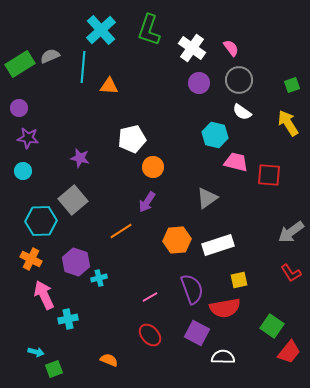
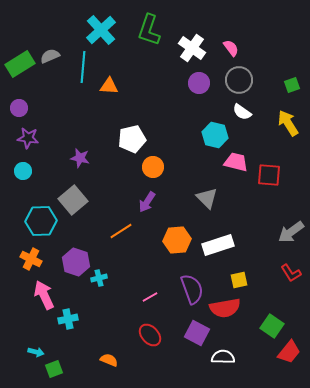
gray triangle at (207, 198): rotated 40 degrees counterclockwise
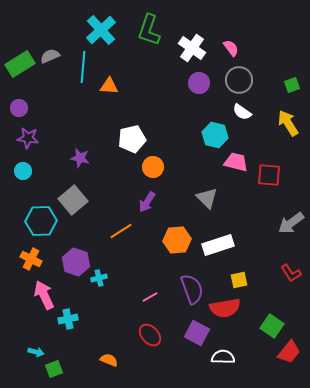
gray arrow at (291, 232): moved 9 px up
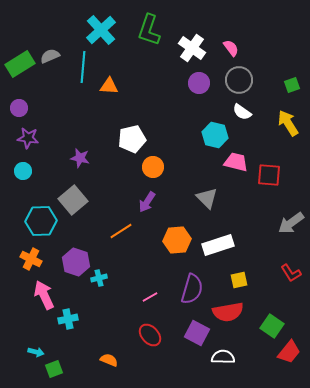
purple semicircle at (192, 289): rotated 36 degrees clockwise
red semicircle at (225, 308): moved 3 px right, 4 px down
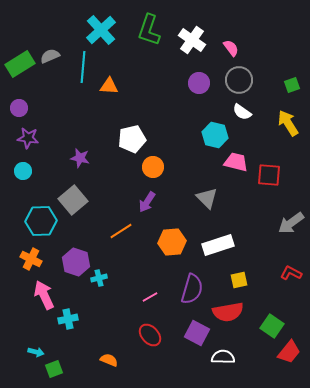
white cross at (192, 48): moved 8 px up
orange hexagon at (177, 240): moved 5 px left, 2 px down
red L-shape at (291, 273): rotated 150 degrees clockwise
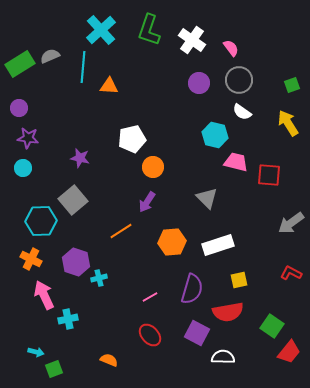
cyan circle at (23, 171): moved 3 px up
